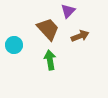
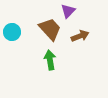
brown trapezoid: moved 2 px right
cyan circle: moved 2 px left, 13 px up
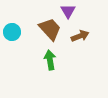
purple triangle: rotated 14 degrees counterclockwise
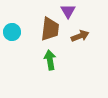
brown trapezoid: rotated 50 degrees clockwise
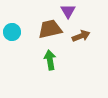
brown trapezoid: rotated 110 degrees counterclockwise
brown arrow: moved 1 px right
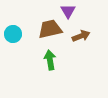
cyan circle: moved 1 px right, 2 px down
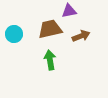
purple triangle: moved 1 px right; rotated 49 degrees clockwise
cyan circle: moved 1 px right
